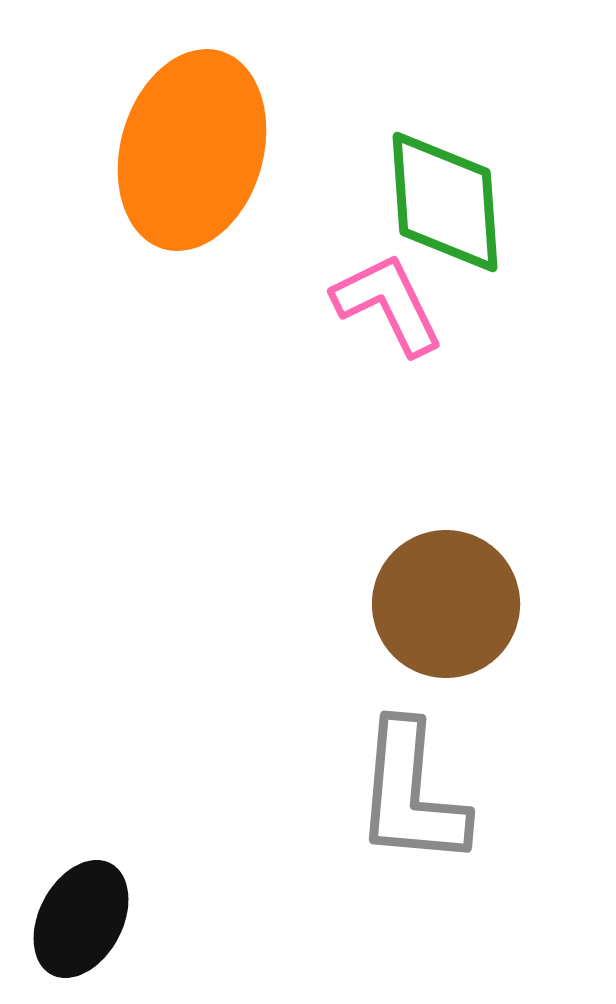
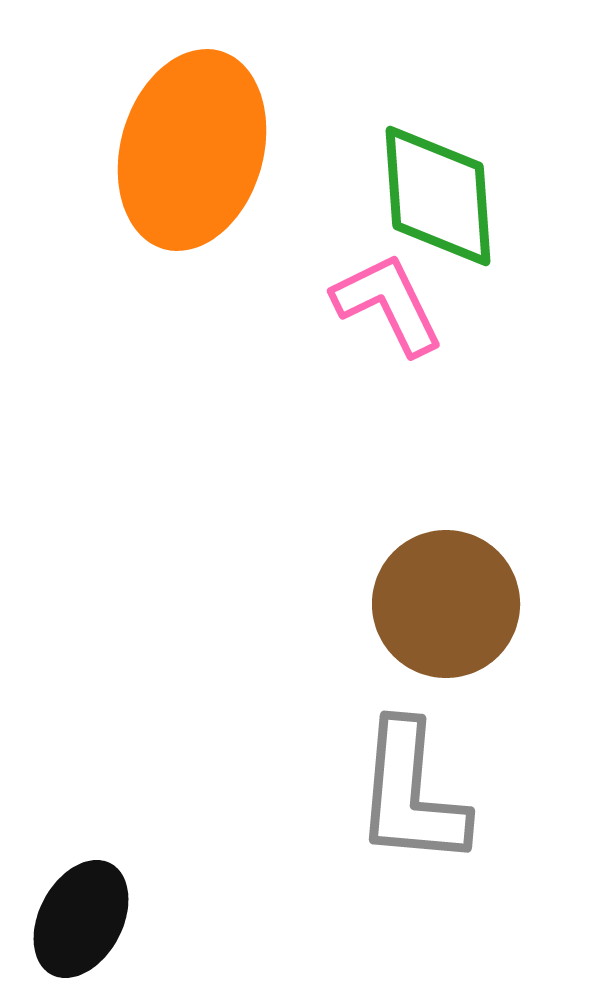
green diamond: moved 7 px left, 6 px up
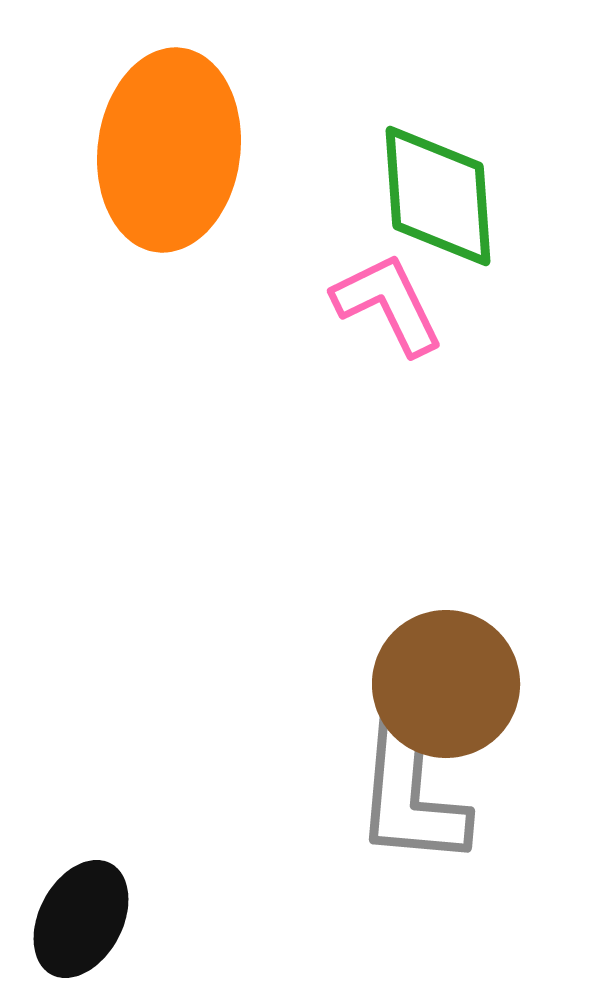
orange ellipse: moved 23 px left; rotated 9 degrees counterclockwise
brown circle: moved 80 px down
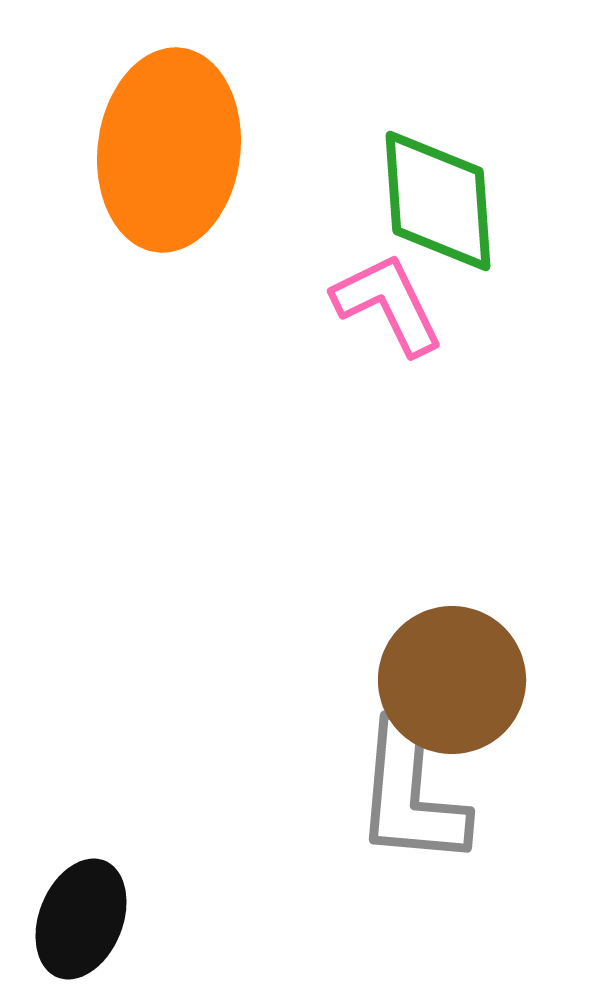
green diamond: moved 5 px down
brown circle: moved 6 px right, 4 px up
black ellipse: rotated 6 degrees counterclockwise
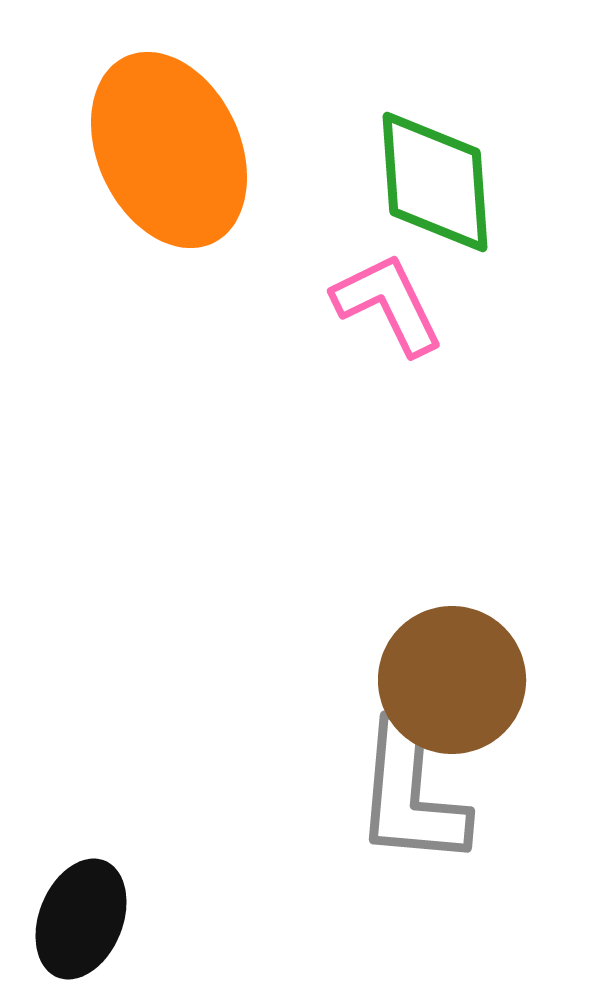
orange ellipse: rotated 32 degrees counterclockwise
green diamond: moved 3 px left, 19 px up
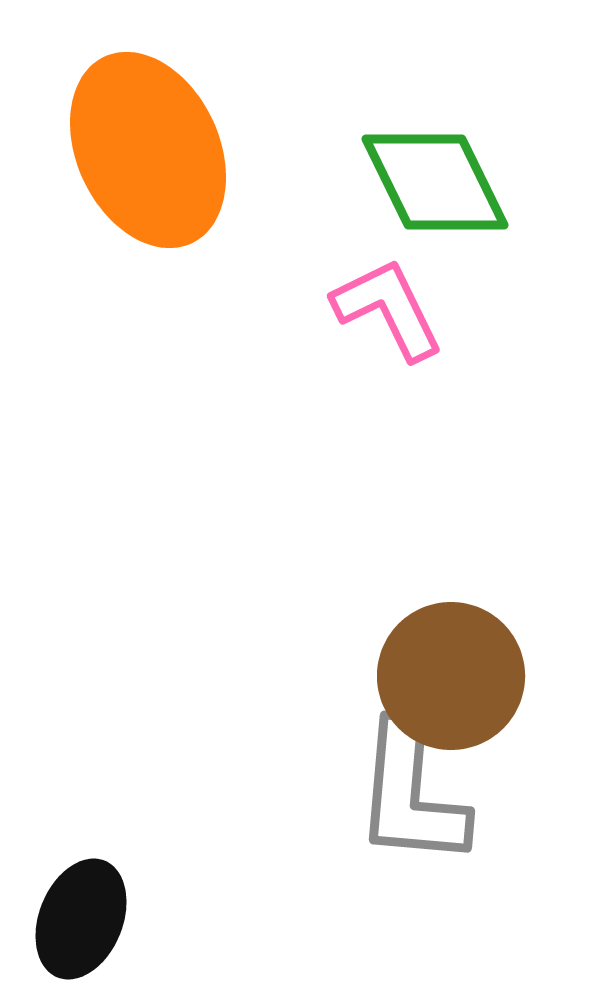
orange ellipse: moved 21 px left
green diamond: rotated 22 degrees counterclockwise
pink L-shape: moved 5 px down
brown circle: moved 1 px left, 4 px up
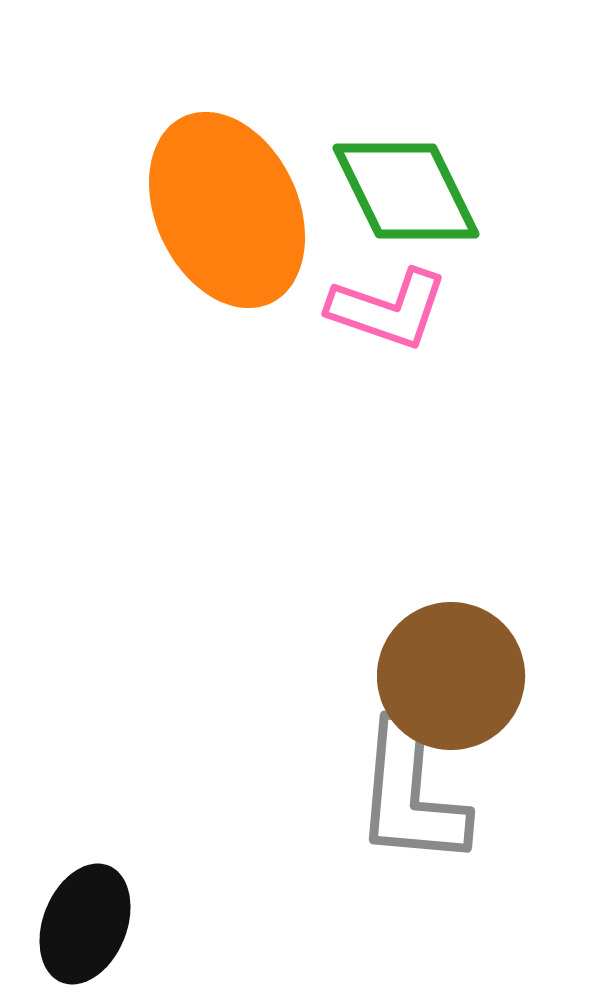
orange ellipse: moved 79 px right, 60 px down
green diamond: moved 29 px left, 9 px down
pink L-shape: rotated 135 degrees clockwise
black ellipse: moved 4 px right, 5 px down
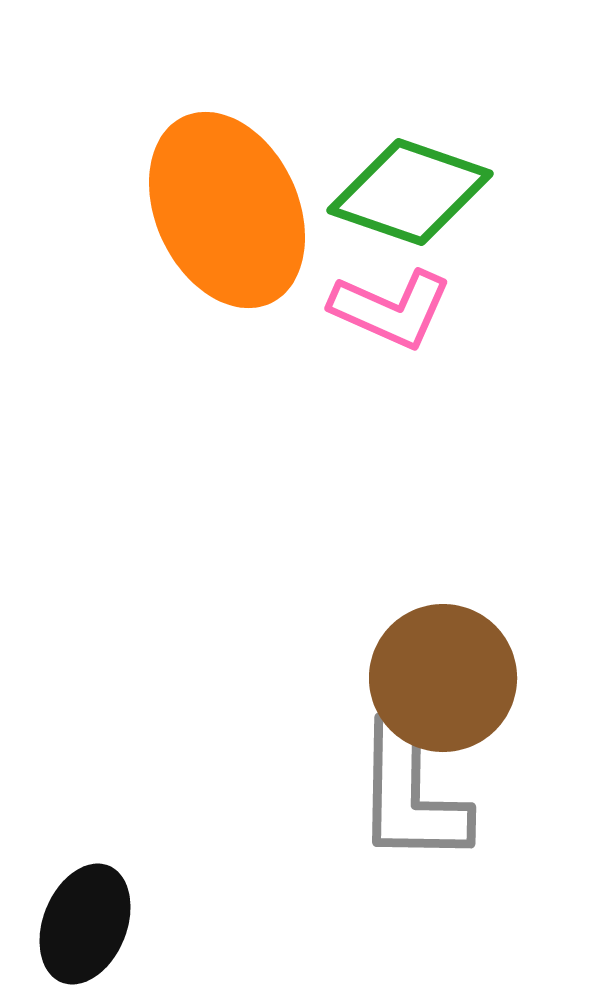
green diamond: moved 4 px right, 1 px down; rotated 45 degrees counterclockwise
pink L-shape: moved 3 px right; rotated 5 degrees clockwise
brown circle: moved 8 px left, 2 px down
gray L-shape: rotated 4 degrees counterclockwise
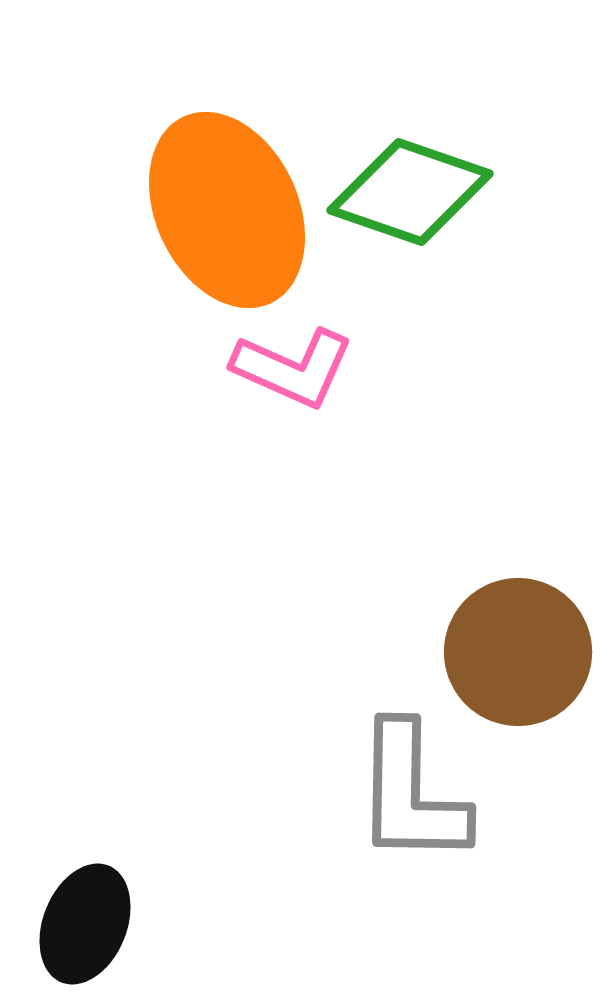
pink L-shape: moved 98 px left, 59 px down
brown circle: moved 75 px right, 26 px up
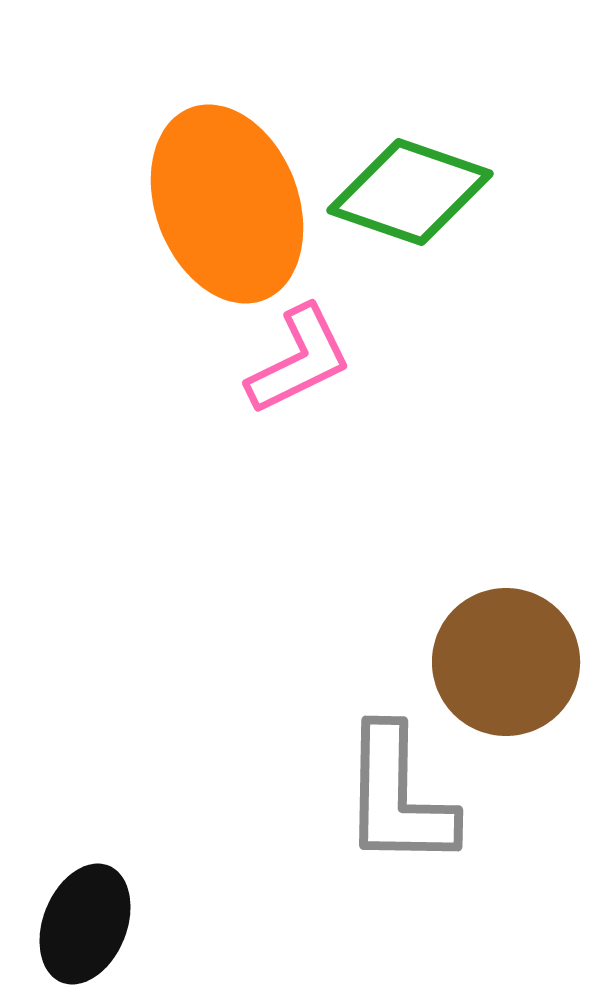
orange ellipse: moved 6 px up; rotated 4 degrees clockwise
pink L-shape: moved 6 px right, 8 px up; rotated 50 degrees counterclockwise
brown circle: moved 12 px left, 10 px down
gray L-shape: moved 13 px left, 3 px down
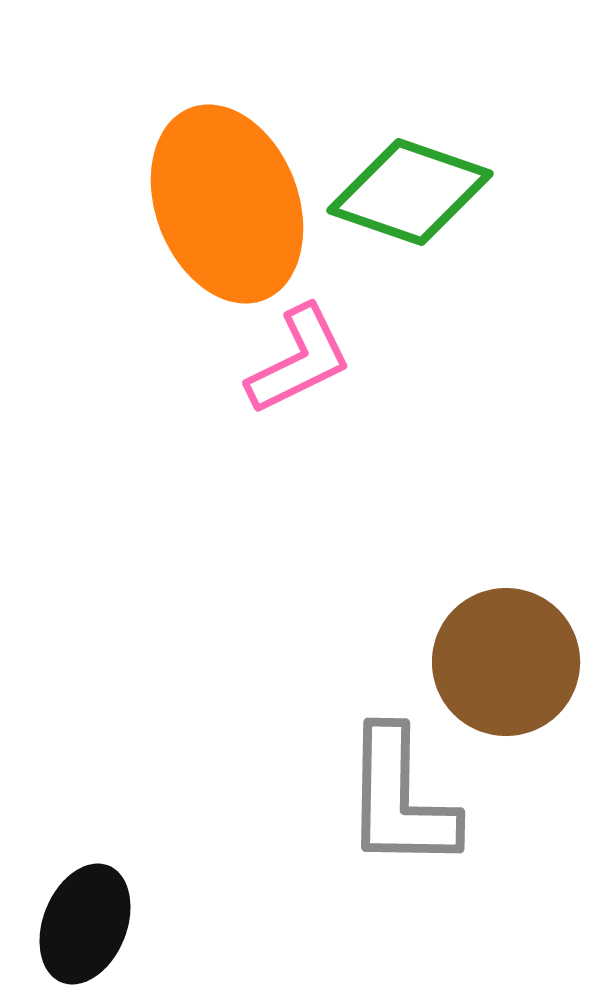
gray L-shape: moved 2 px right, 2 px down
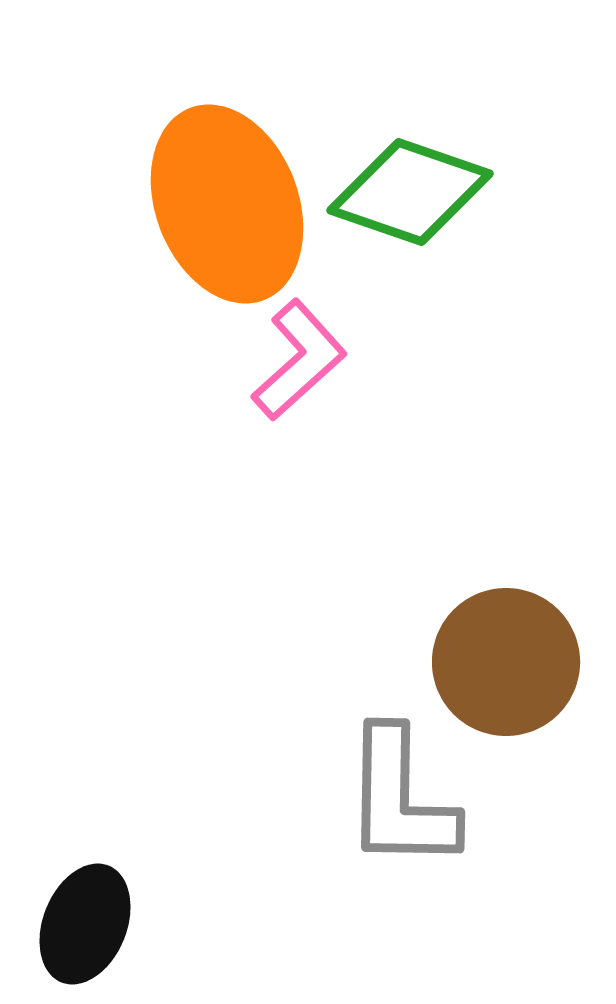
pink L-shape: rotated 16 degrees counterclockwise
